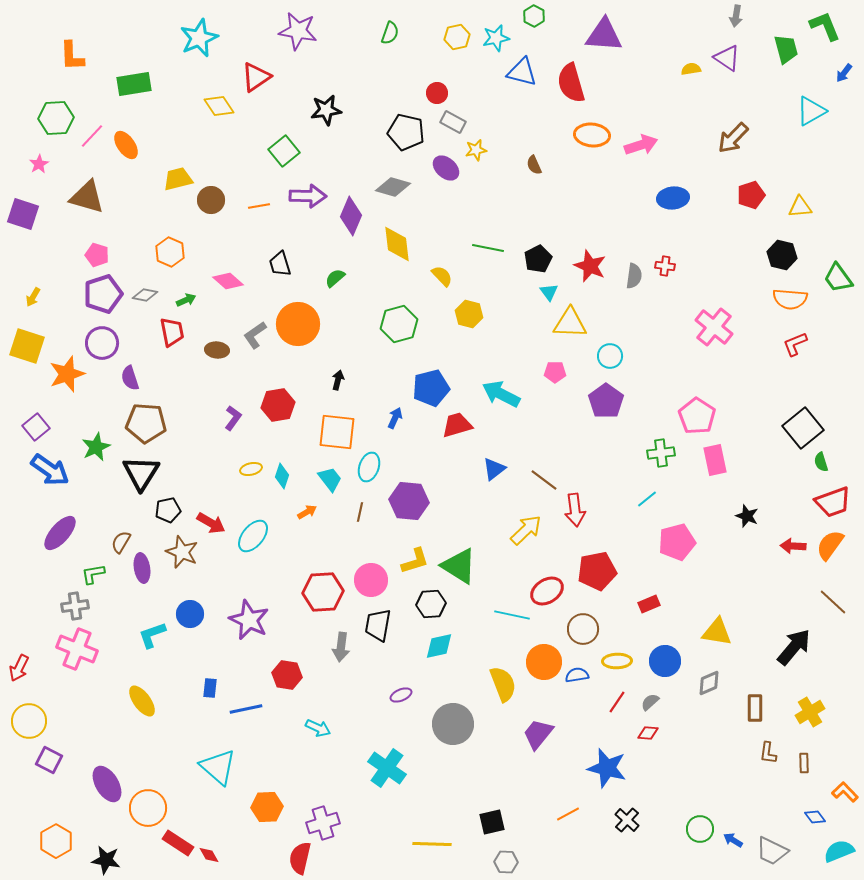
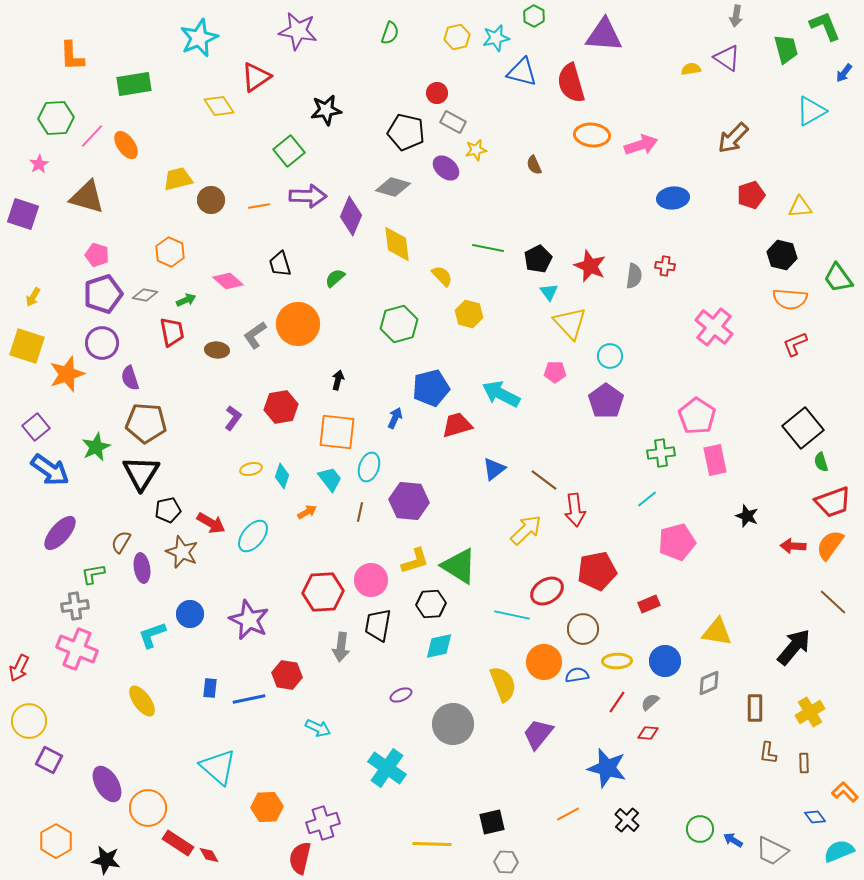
green square at (284, 151): moved 5 px right
yellow triangle at (570, 323): rotated 45 degrees clockwise
red hexagon at (278, 405): moved 3 px right, 2 px down
blue line at (246, 709): moved 3 px right, 10 px up
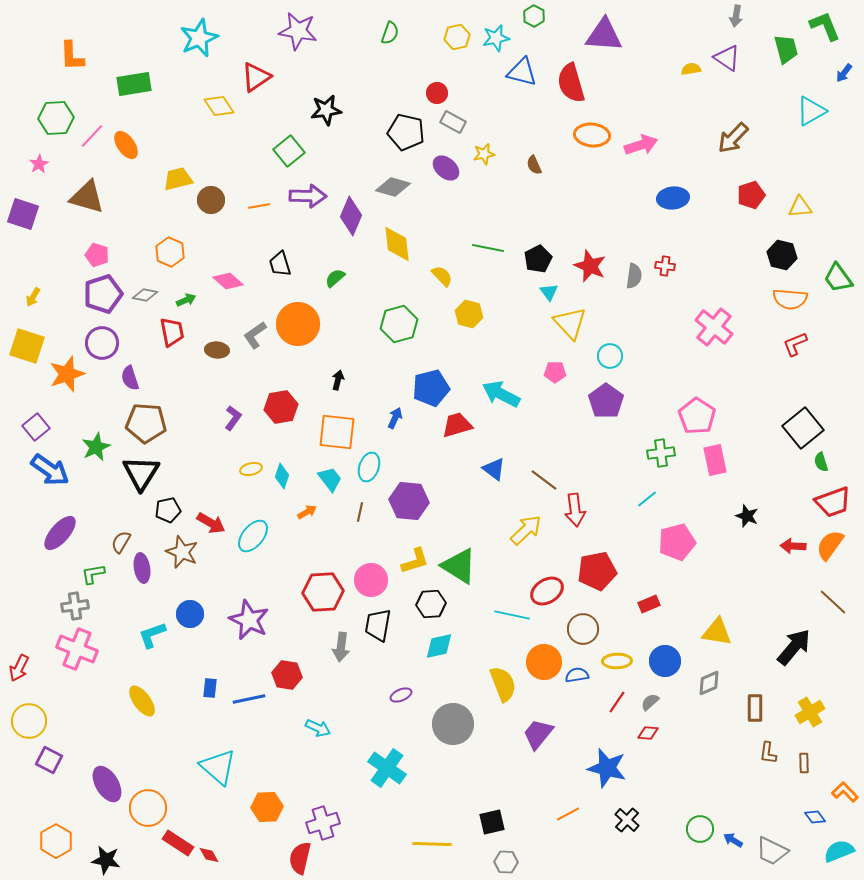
yellow star at (476, 150): moved 8 px right, 4 px down
blue triangle at (494, 469): rotated 45 degrees counterclockwise
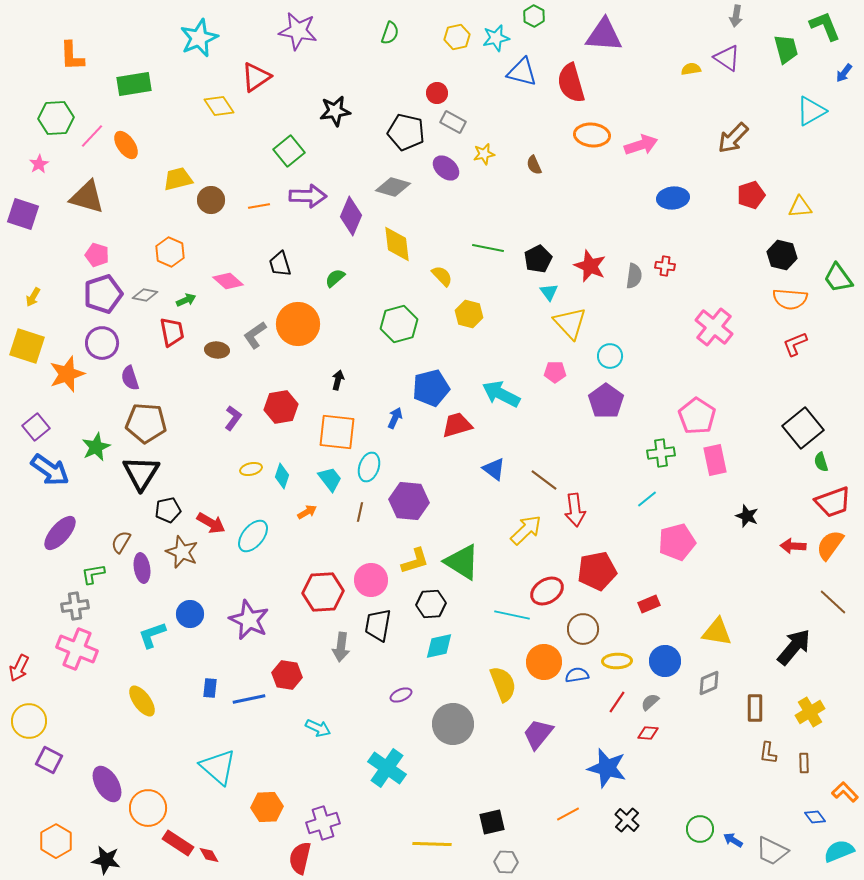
black star at (326, 110): moved 9 px right, 1 px down
green triangle at (459, 566): moved 3 px right, 4 px up
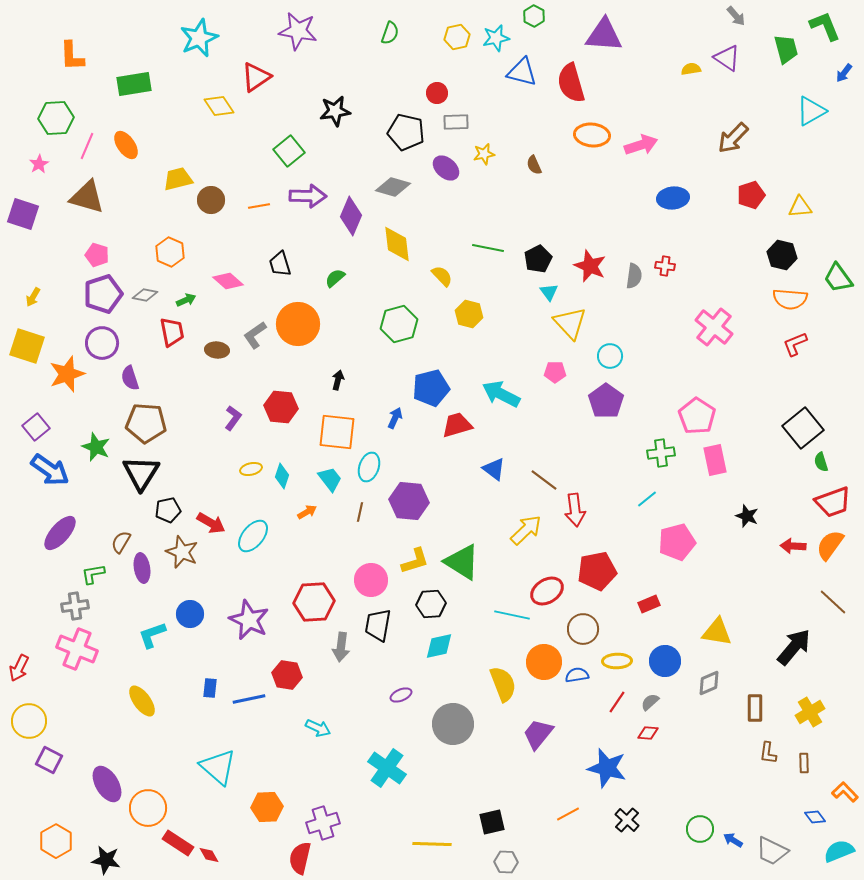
gray arrow at (736, 16): rotated 50 degrees counterclockwise
gray rectangle at (453, 122): moved 3 px right; rotated 30 degrees counterclockwise
pink line at (92, 136): moved 5 px left, 10 px down; rotated 20 degrees counterclockwise
red hexagon at (281, 407): rotated 16 degrees clockwise
green star at (96, 447): rotated 24 degrees counterclockwise
red hexagon at (323, 592): moved 9 px left, 10 px down
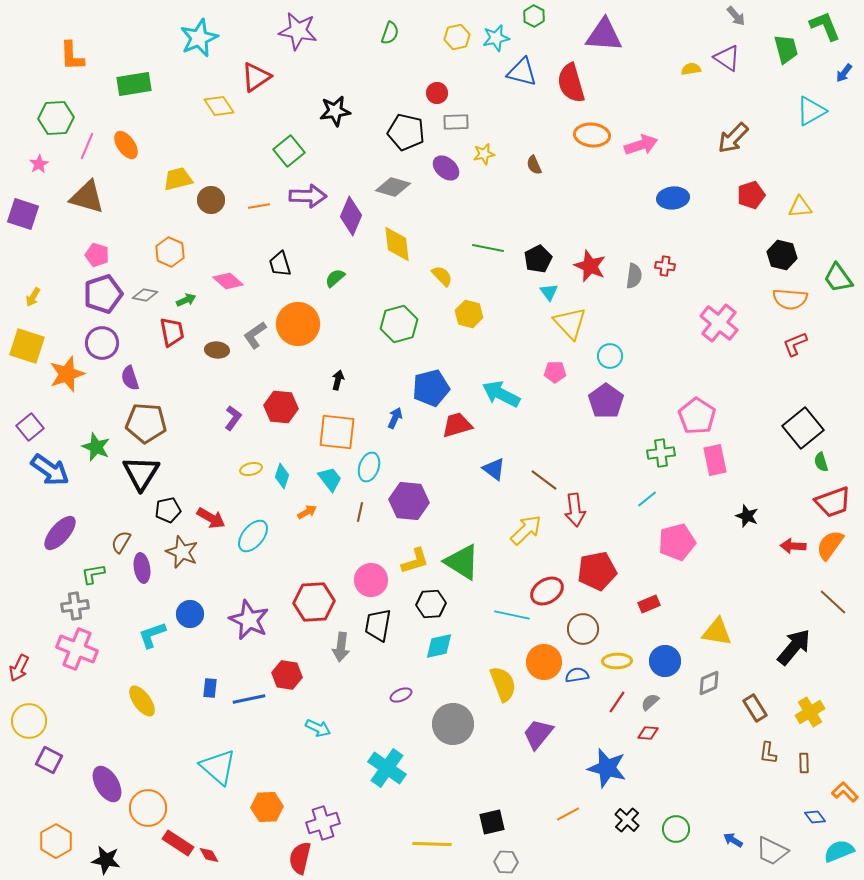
pink cross at (714, 327): moved 5 px right, 4 px up
purple square at (36, 427): moved 6 px left
red arrow at (211, 523): moved 5 px up
brown rectangle at (755, 708): rotated 32 degrees counterclockwise
green circle at (700, 829): moved 24 px left
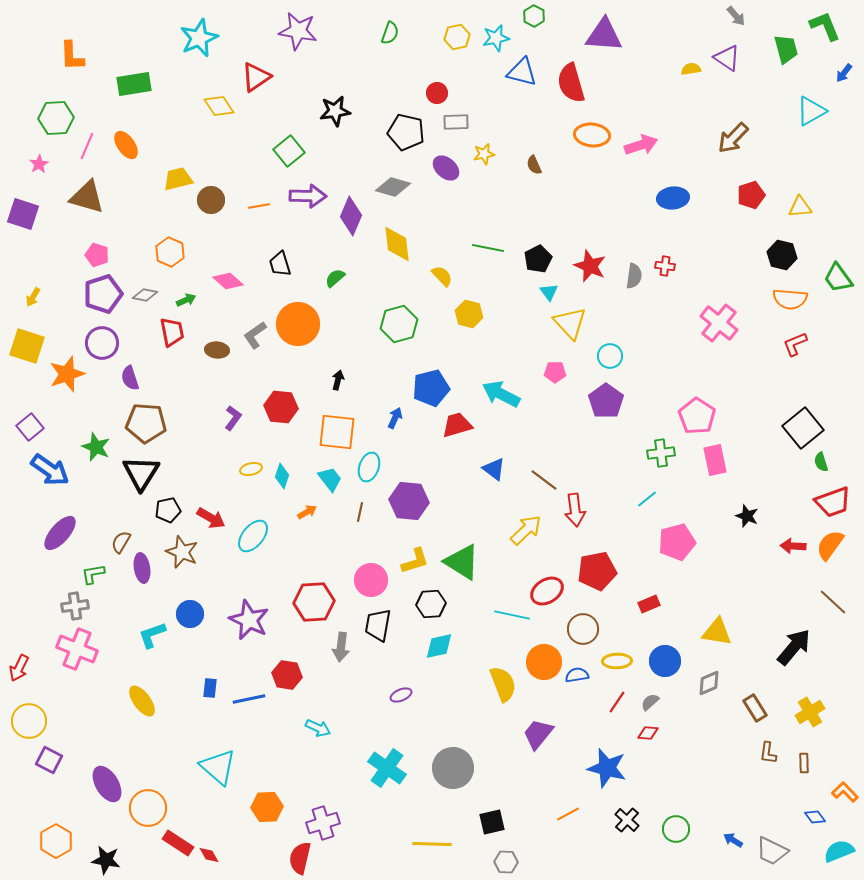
gray circle at (453, 724): moved 44 px down
